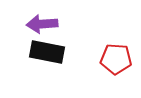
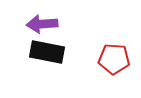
red pentagon: moved 2 px left
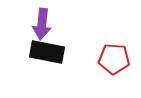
purple arrow: rotated 80 degrees counterclockwise
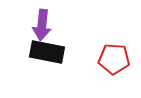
purple arrow: moved 1 px down
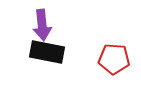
purple arrow: rotated 12 degrees counterclockwise
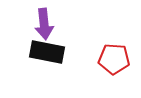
purple arrow: moved 2 px right, 1 px up
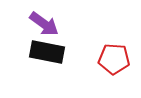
purple arrow: rotated 48 degrees counterclockwise
